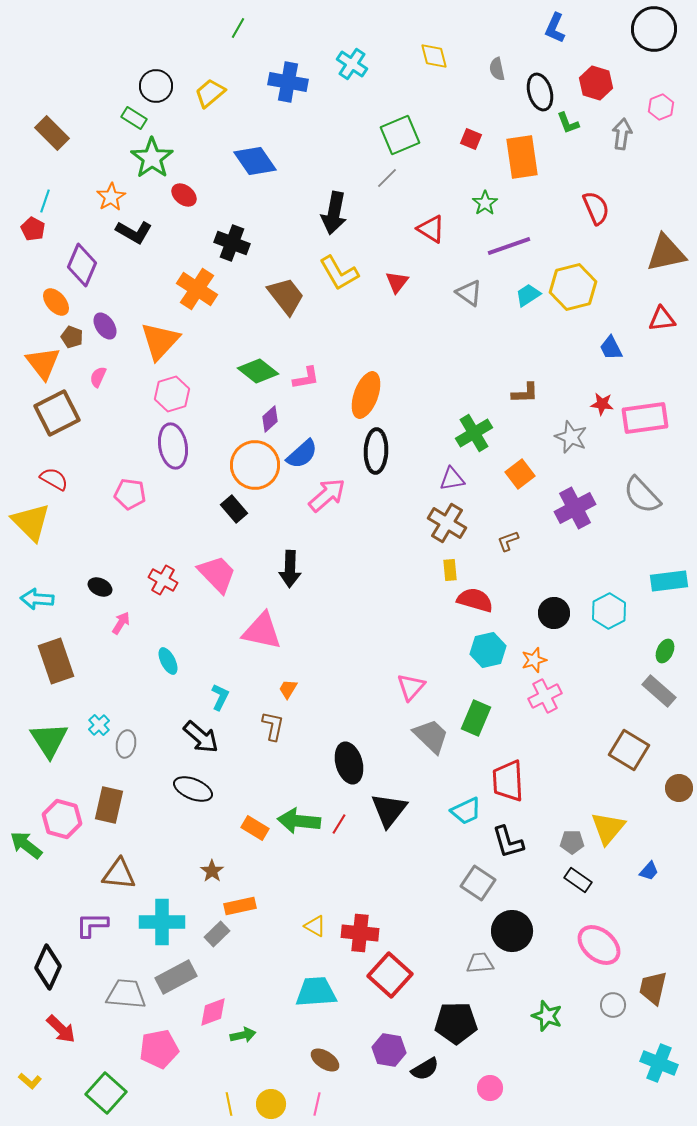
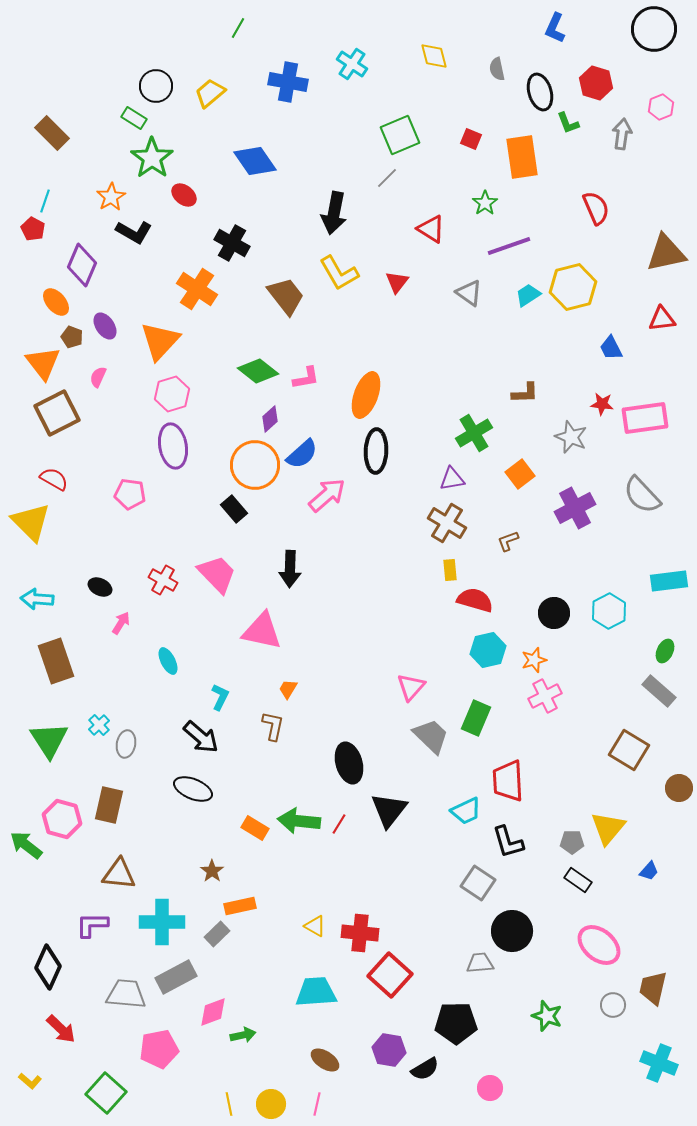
black cross at (232, 243): rotated 8 degrees clockwise
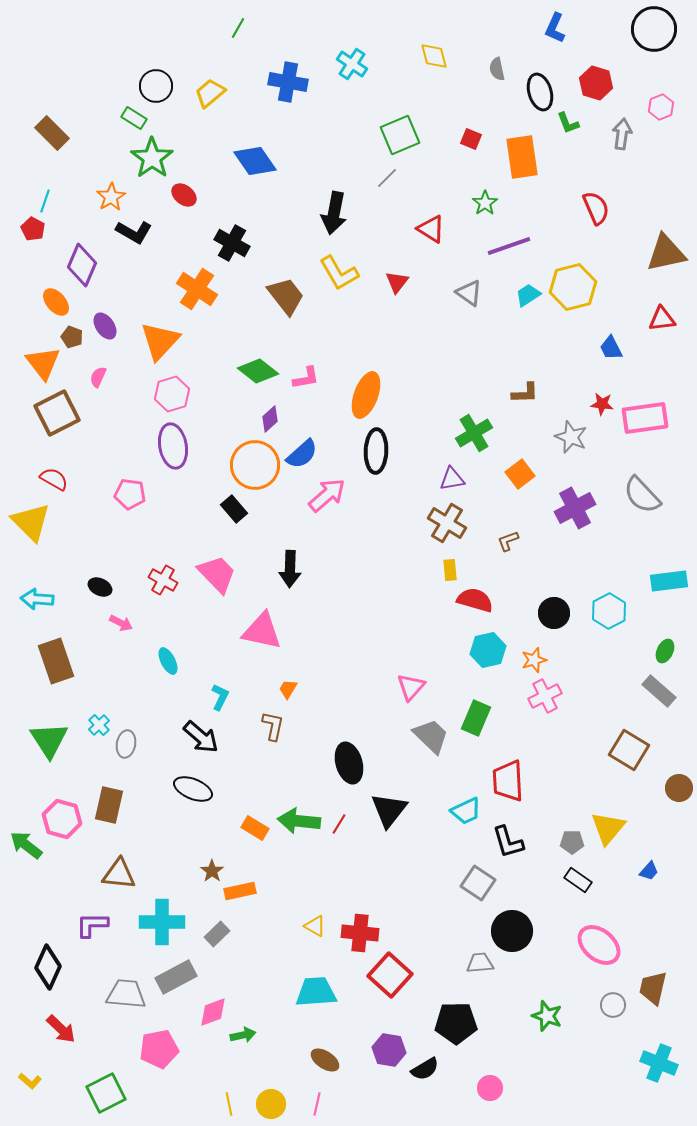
pink arrow at (121, 623): rotated 85 degrees clockwise
orange rectangle at (240, 906): moved 15 px up
green square at (106, 1093): rotated 21 degrees clockwise
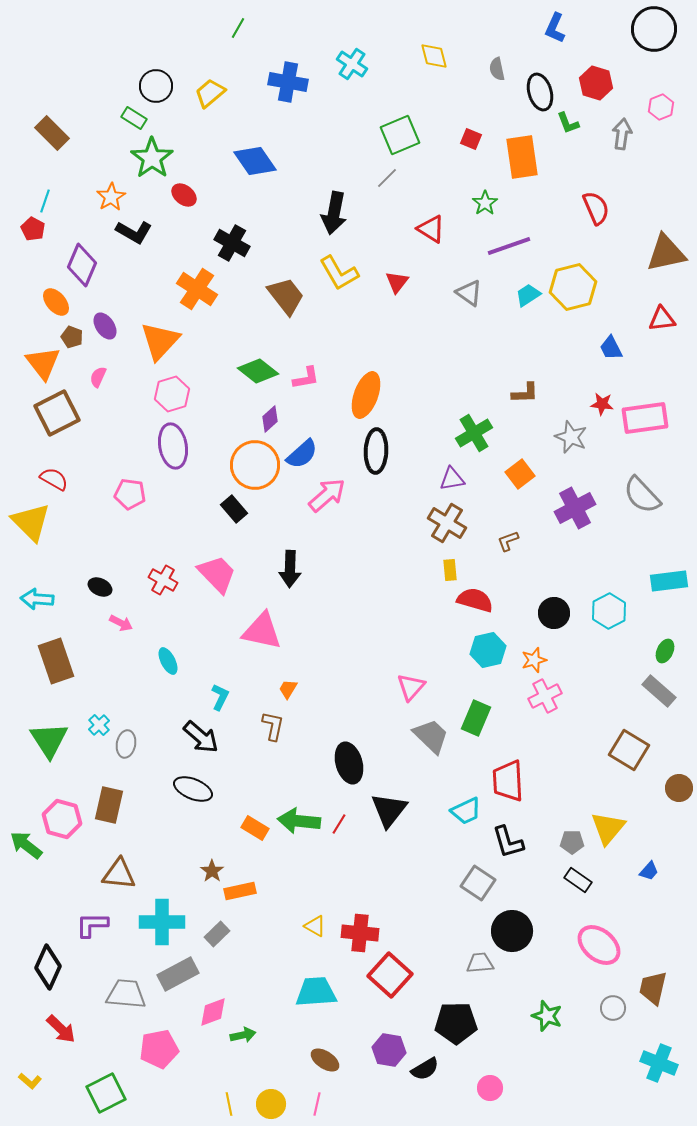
gray rectangle at (176, 977): moved 2 px right, 3 px up
gray circle at (613, 1005): moved 3 px down
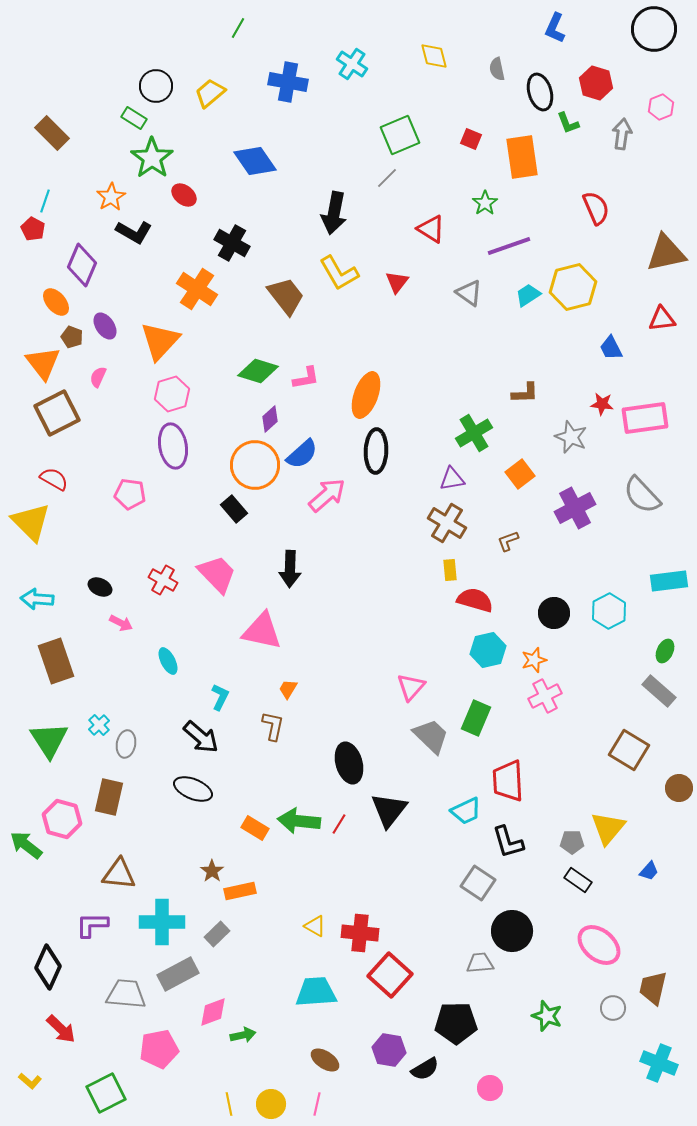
green diamond at (258, 371): rotated 21 degrees counterclockwise
brown rectangle at (109, 805): moved 8 px up
